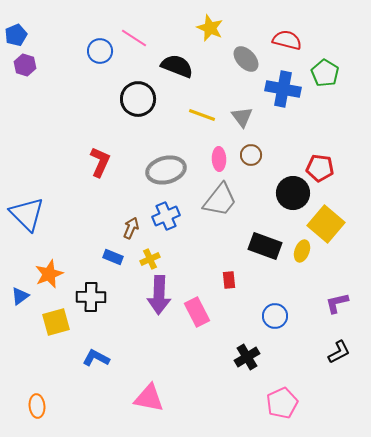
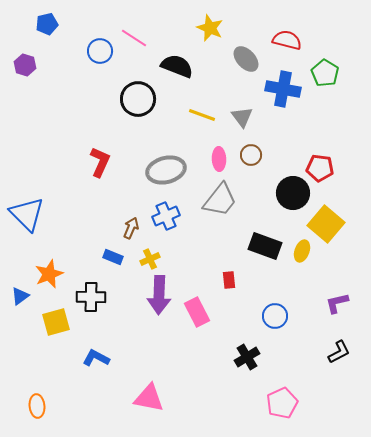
blue pentagon at (16, 35): moved 31 px right, 11 px up; rotated 10 degrees clockwise
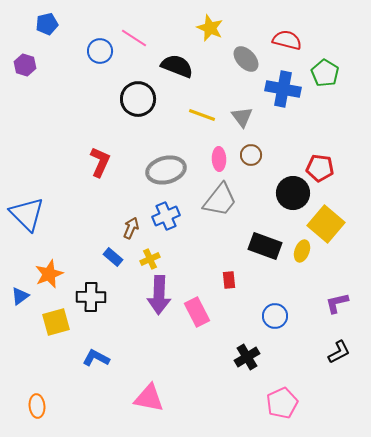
blue rectangle at (113, 257): rotated 18 degrees clockwise
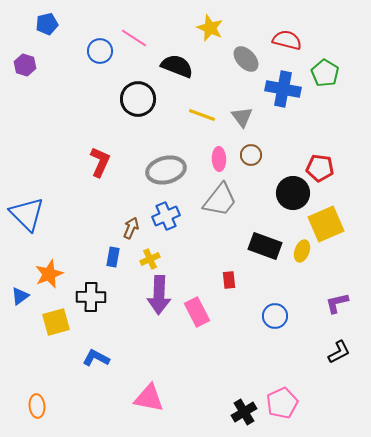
yellow square at (326, 224): rotated 27 degrees clockwise
blue rectangle at (113, 257): rotated 60 degrees clockwise
black cross at (247, 357): moved 3 px left, 55 px down
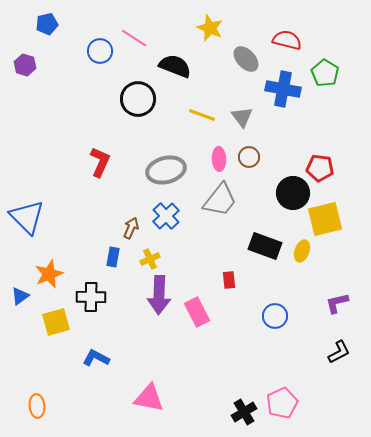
black semicircle at (177, 66): moved 2 px left
brown circle at (251, 155): moved 2 px left, 2 px down
blue triangle at (27, 214): moved 3 px down
blue cross at (166, 216): rotated 20 degrees counterclockwise
yellow square at (326, 224): moved 1 px left, 5 px up; rotated 9 degrees clockwise
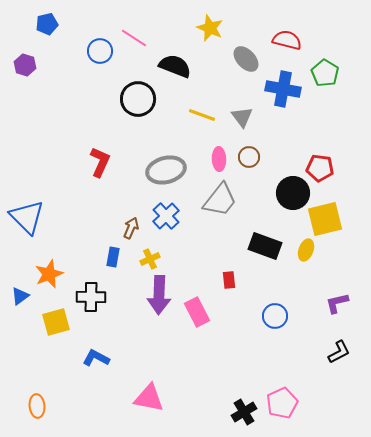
yellow ellipse at (302, 251): moved 4 px right, 1 px up
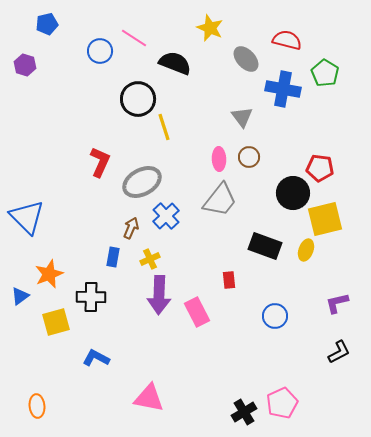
black semicircle at (175, 66): moved 3 px up
yellow line at (202, 115): moved 38 px left, 12 px down; rotated 52 degrees clockwise
gray ellipse at (166, 170): moved 24 px left, 12 px down; rotated 15 degrees counterclockwise
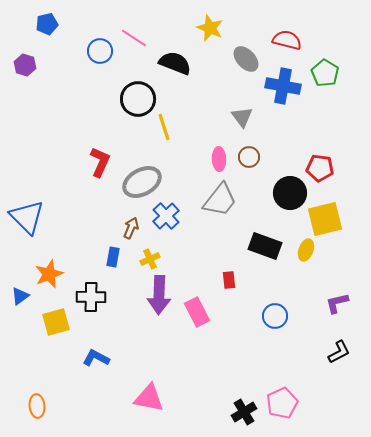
blue cross at (283, 89): moved 3 px up
black circle at (293, 193): moved 3 px left
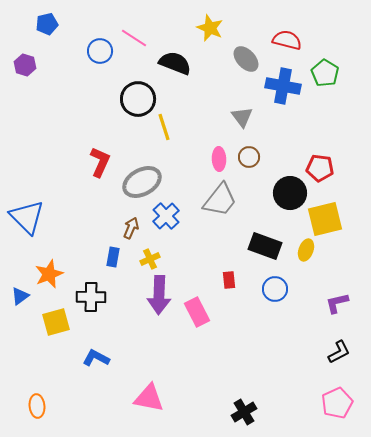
blue circle at (275, 316): moved 27 px up
pink pentagon at (282, 403): moved 55 px right
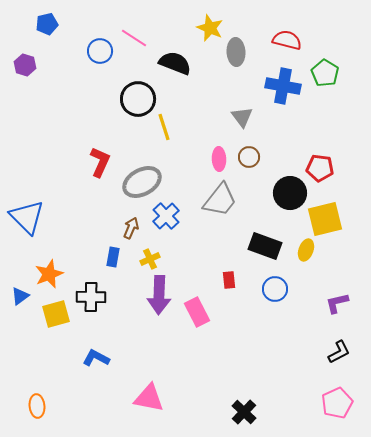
gray ellipse at (246, 59): moved 10 px left, 7 px up; rotated 40 degrees clockwise
yellow square at (56, 322): moved 8 px up
black cross at (244, 412): rotated 15 degrees counterclockwise
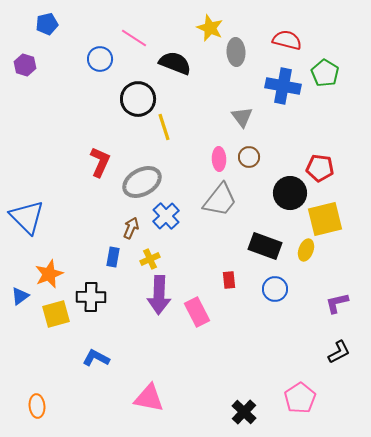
blue circle at (100, 51): moved 8 px down
pink pentagon at (337, 403): moved 37 px left, 5 px up; rotated 8 degrees counterclockwise
